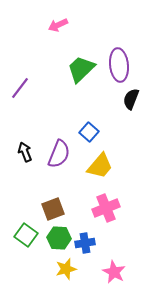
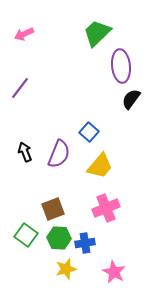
pink arrow: moved 34 px left, 9 px down
purple ellipse: moved 2 px right, 1 px down
green trapezoid: moved 16 px right, 36 px up
black semicircle: rotated 15 degrees clockwise
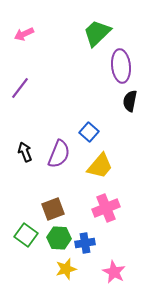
black semicircle: moved 1 px left, 2 px down; rotated 25 degrees counterclockwise
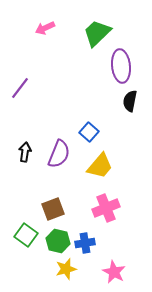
pink arrow: moved 21 px right, 6 px up
black arrow: rotated 30 degrees clockwise
green hexagon: moved 1 px left, 3 px down; rotated 10 degrees clockwise
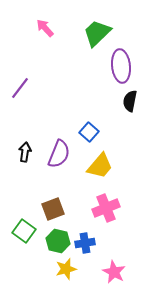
pink arrow: rotated 72 degrees clockwise
green square: moved 2 px left, 4 px up
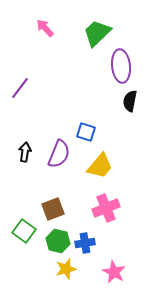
blue square: moved 3 px left; rotated 24 degrees counterclockwise
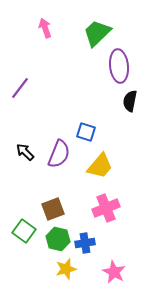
pink arrow: rotated 24 degrees clockwise
purple ellipse: moved 2 px left
black arrow: rotated 54 degrees counterclockwise
green hexagon: moved 2 px up
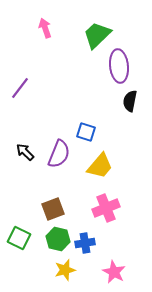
green trapezoid: moved 2 px down
green square: moved 5 px left, 7 px down; rotated 10 degrees counterclockwise
yellow star: moved 1 px left, 1 px down
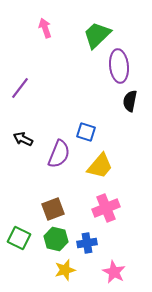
black arrow: moved 2 px left, 13 px up; rotated 18 degrees counterclockwise
green hexagon: moved 2 px left
blue cross: moved 2 px right
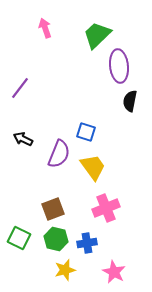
yellow trapezoid: moved 7 px left, 1 px down; rotated 76 degrees counterclockwise
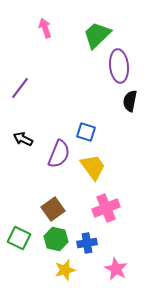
brown square: rotated 15 degrees counterclockwise
pink star: moved 2 px right, 3 px up
